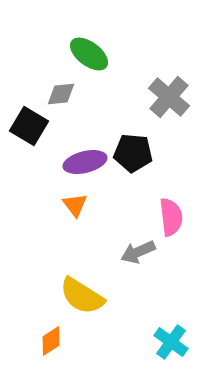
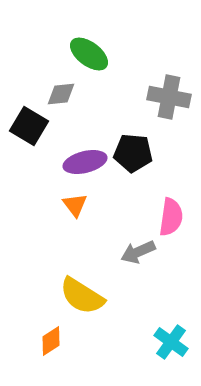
gray cross: rotated 30 degrees counterclockwise
pink semicircle: rotated 15 degrees clockwise
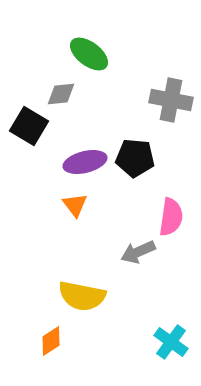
gray cross: moved 2 px right, 3 px down
black pentagon: moved 2 px right, 5 px down
yellow semicircle: rotated 21 degrees counterclockwise
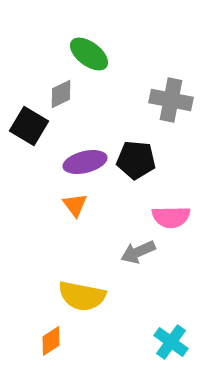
gray diamond: rotated 20 degrees counterclockwise
black pentagon: moved 1 px right, 2 px down
pink semicircle: rotated 81 degrees clockwise
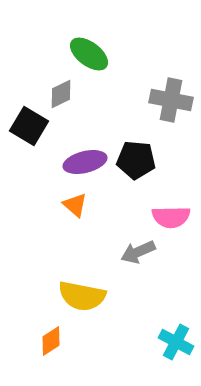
orange triangle: rotated 12 degrees counterclockwise
cyan cross: moved 5 px right; rotated 8 degrees counterclockwise
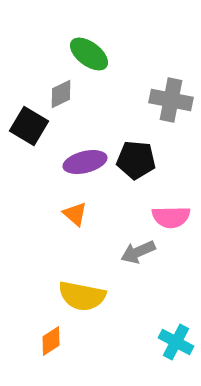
orange triangle: moved 9 px down
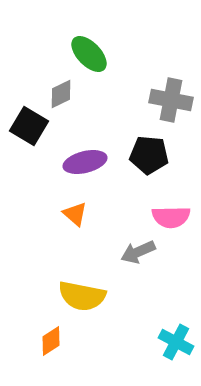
green ellipse: rotated 9 degrees clockwise
black pentagon: moved 13 px right, 5 px up
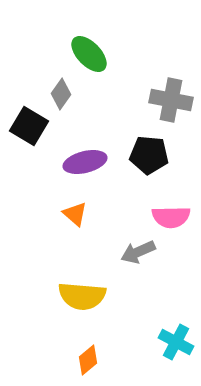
gray diamond: rotated 28 degrees counterclockwise
yellow semicircle: rotated 6 degrees counterclockwise
orange diamond: moved 37 px right, 19 px down; rotated 8 degrees counterclockwise
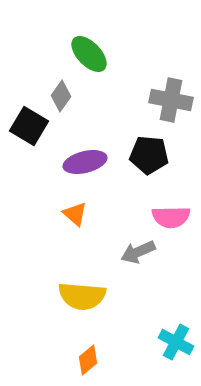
gray diamond: moved 2 px down
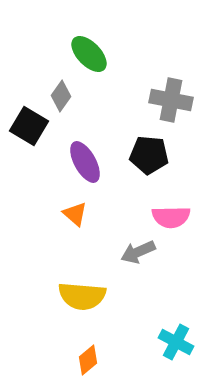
purple ellipse: rotated 75 degrees clockwise
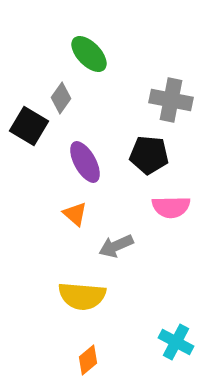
gray diamond: moved 2 px down
pink semicircle: moved 10 px up
gray arrow: moved 22 px left, 6 px up
